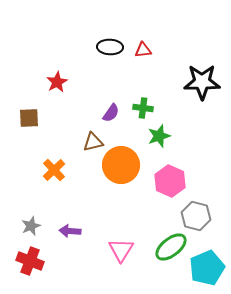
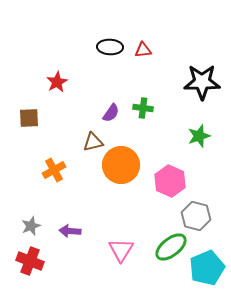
green star: moved 40 px right
orange cross: rotated 15 degrees clockwise
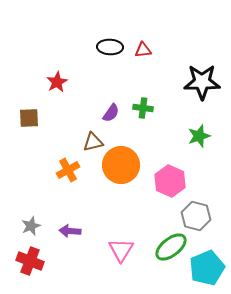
orange cross: moved 14 px right
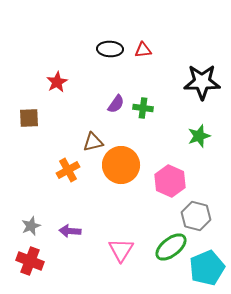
black ellipse: moved 2 px down
purple semicircle: moved 5 px right, 9 px up
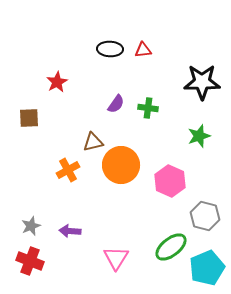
green cross: moved 5 px right
gray hexagon: moved 9 px right
pink triangle: moved 5 px left, 8 px down
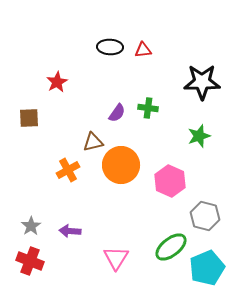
black ellipse: moved 2 px up
purple semicircle: moved 1 px right, 9 px down
gray star: rotated 12 degrees counterclockwise
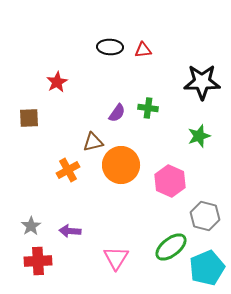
red cross: moved 8 px right; rotated 24 degrees counterclockwise
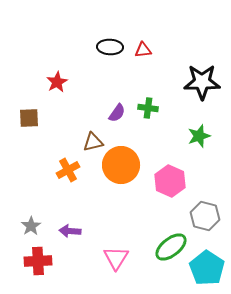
cyan pentagon: rotated 16 degrees counterclockwise
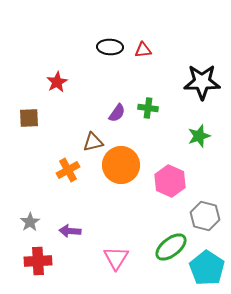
gray star: moved 1 px left, 4 px up
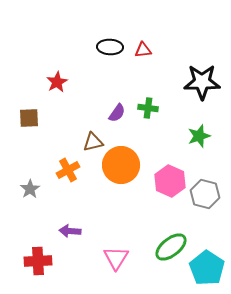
gray hexagon: moved 22 px up
gray star: moved 33 px up
